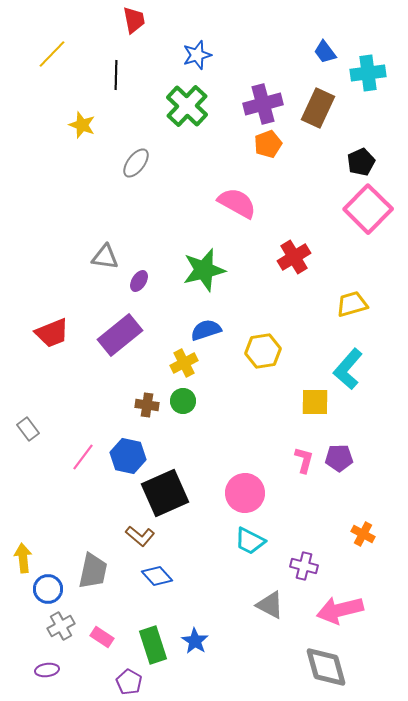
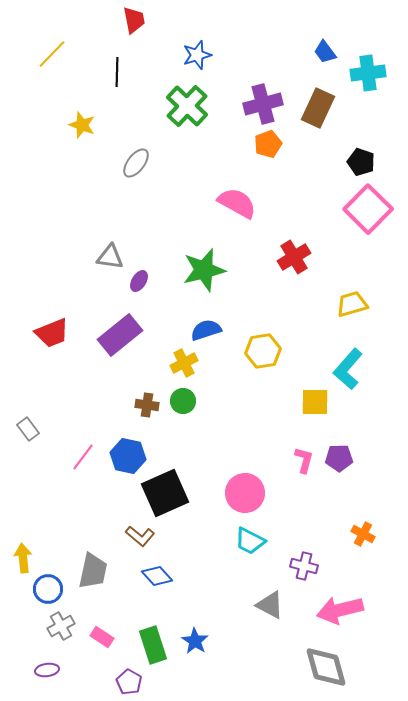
black line at (116, 75): moved 1 px right, 3 px up
black pentagon at (361, 162): rotated 28 degrees counterclockwise
gray triangle at (105, 257): moved 5 px right
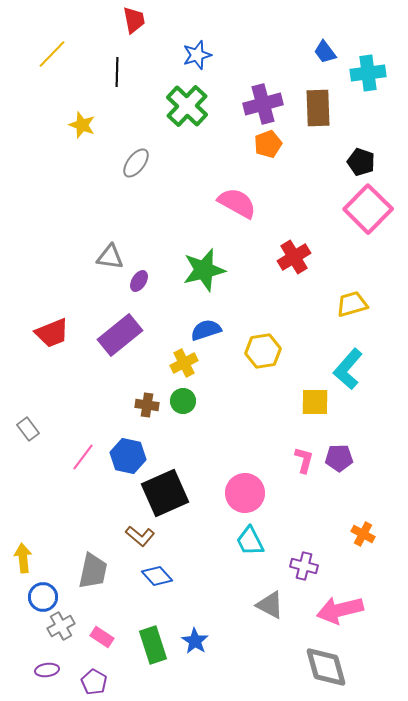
brown rectangle at (318, 108): rotated 27 degrees counterclockwise
cyan trapezoid at (250, 541): rotated 36 degrees clockwise
blue circle at (48, 589): moved 5 px left, 8 px down
purple pentagon at (129, 682): moved 35 px left
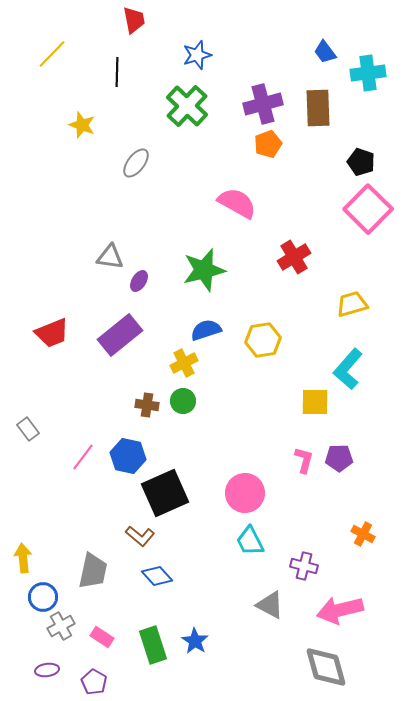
yellow hexagon at (263, 351): moved 11 px up
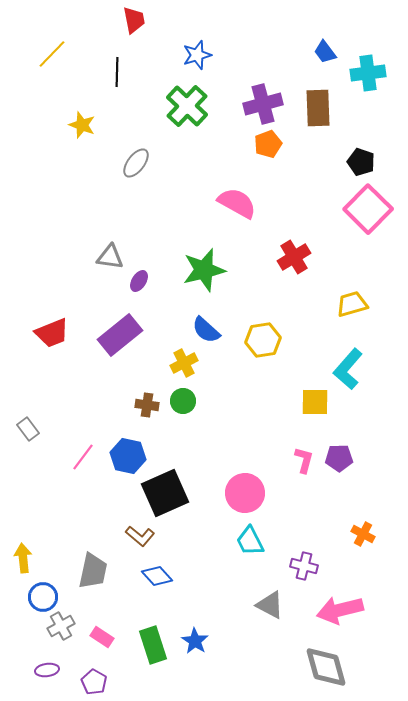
blue semicircle at (206, 330): rotated 120 degrees counterclockwise
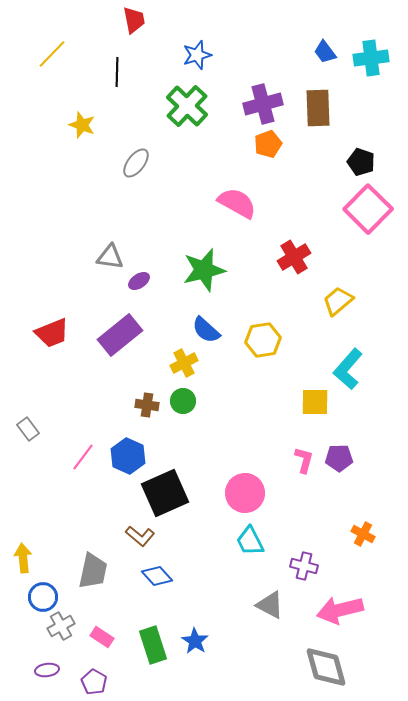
cyan cross at (368, 73): moved 3 px right, 15 px up
purple ellipse at (139, 281): rotated 25 degrees clockwise
yellow trapezoid at (352, 304): moved 14 px left, 3 px up; rotated 24 degrees counterclockwise
blue hexagon at (128, 456): rotated 12 degrees clockwise
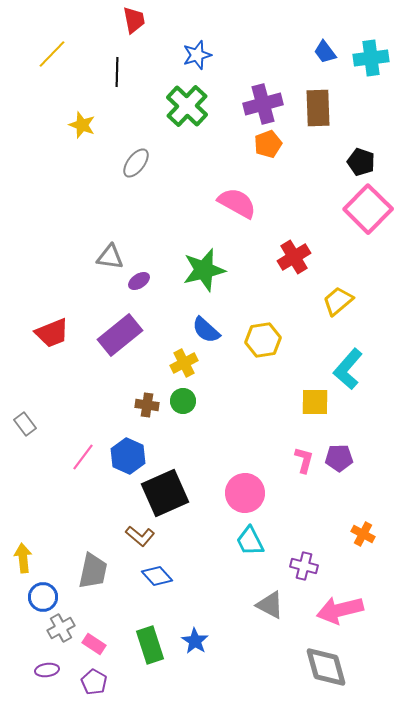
gray rectangle at (28, 429): moved 3 px left, 5 px up
gray cross at (61, 626): moved 2 px down
pink rectangle at (102, 637): moved 8 px left, 7 px down
green rectangle at (153, 645): moved 3 px left
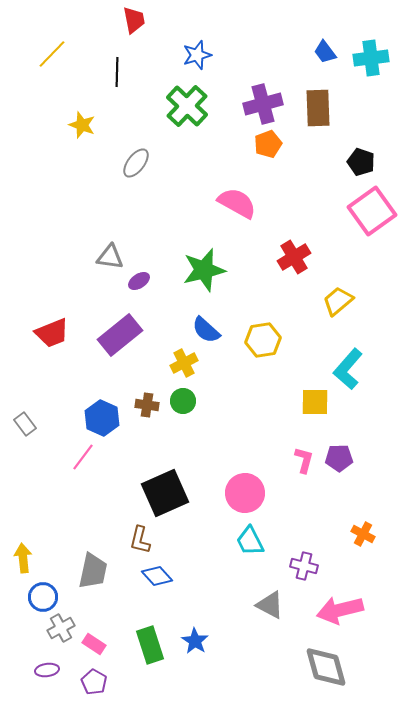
pink square at (368, 209): moved 4 px right, 2 px down; rotated 9 degrees clockwise
blue hexagon at (128, 456): moved 26 px left, 38 px up
brown L-shape at (140, 536): moved 4 px down; rotated 64 degrees clockwise
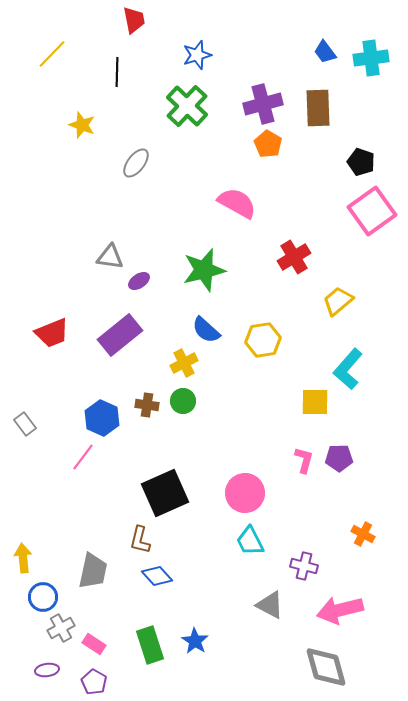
orange pentagon at (268, 144): rotated 20 degrees counterclockwise
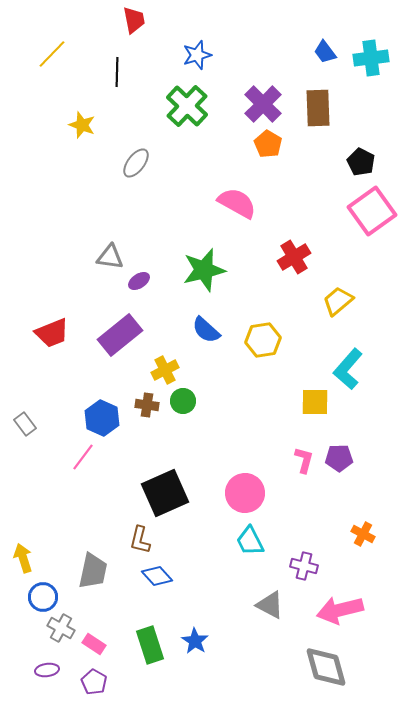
purple cross at (263, 104): rotated 30 degrees counterclockwise
black pentagon at (361, 162): rotated 8 degrees clockwise
yellow cross at (184, 363): moved 19 px left, 7 px down
yellow arrow at (23, 558): rotated 12 degrees counterclockwise
gray cross at (61, 628): rotated 32 degrees counterclockwise
